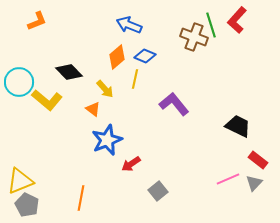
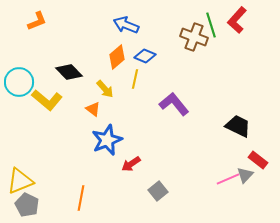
blue arrow: moved 3 px left
gray triangle: moved 9 px left, 8 px up
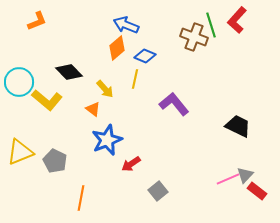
orange diamond: moved 9 px up
red rectangle: moved 1 px left, 31 px down
yellow triangle: moved 29 px up
gray pentagon: moved 28 px right, 44 px up
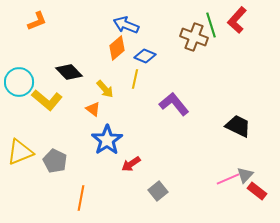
blue star: rotated 12 degrees counterclockwise
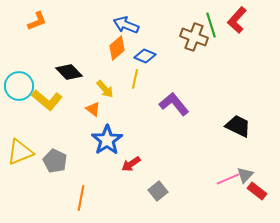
cyan circle: moved 4 px down
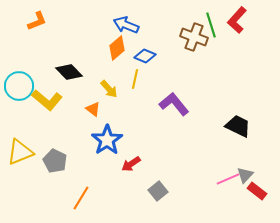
yellow arrow: moved 4 px right
orange line: rotated 20 degrees clockwise
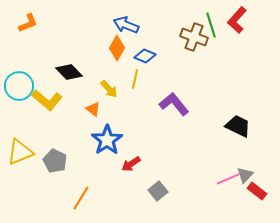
orange L-shape: moved 9 px left, 2 px down
orange diamond: rotated 20 degrees counterclockwise
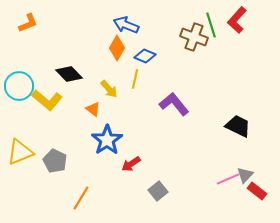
black diamond: moved 2 px down
